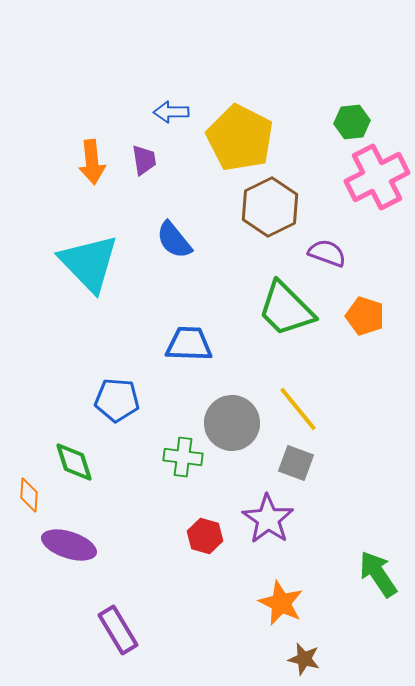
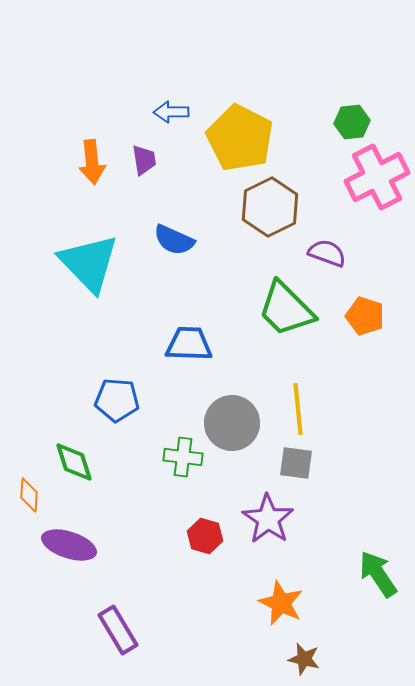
blue semicircle: rotated 27 degrees counterclockwise
yellow line: rotated 33 degrees clockwise
gray square: rotated 12 degrees counterclockwise
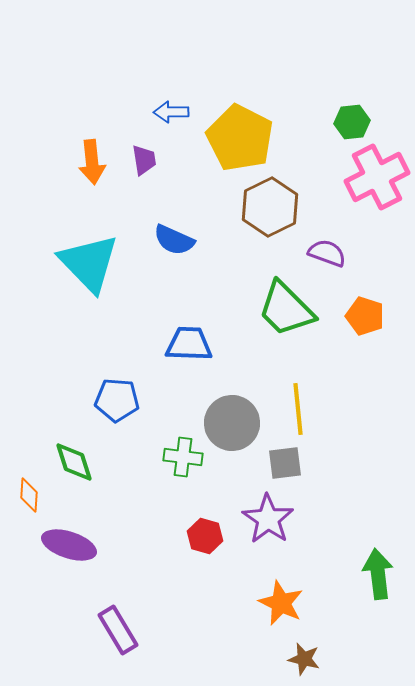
gray square: moved 11 px left; rotated 15 degrees counterclockwise
green arrow: rotated 27 degrees clockwise
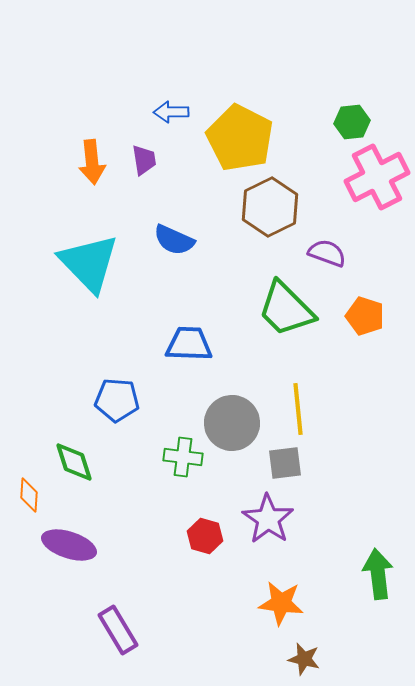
orange star: rotated 18 degrees counterclockwise
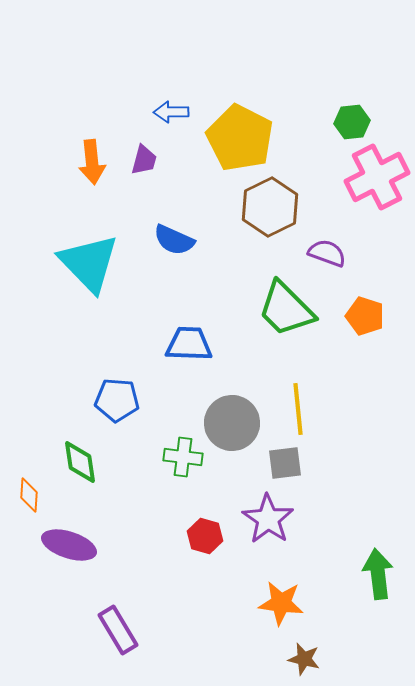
purple trapezoid: rotated 24 degrees clockwise
green diamond: moved 6 px right; rotated 9 degrees clockwise
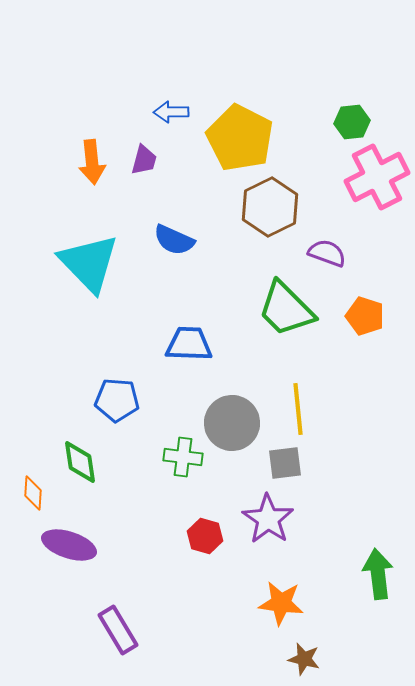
orange diamond: moved 4 px right, 2 px up
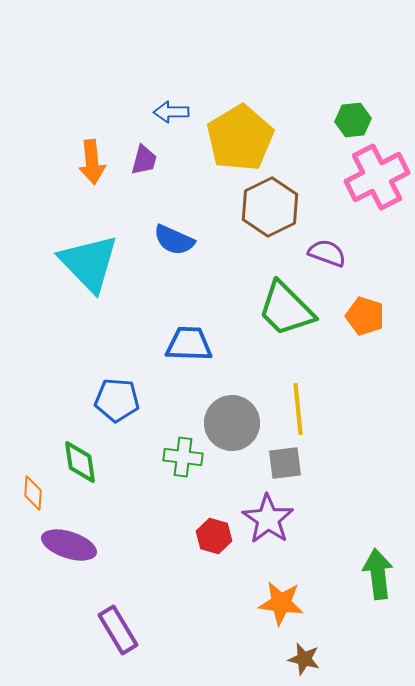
green hexagon: moved 1 px right, 2 px up
yellow pentagon: rotated 14 degrees clockwise
red hexagon: moved 9 px right
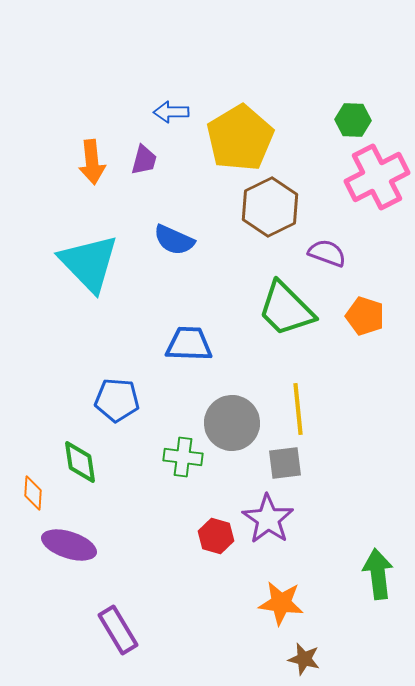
green hexagon: rotated 8 degrees clockwise
red hexagon: moved 2 px right
